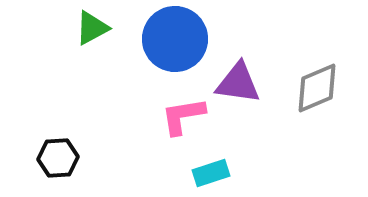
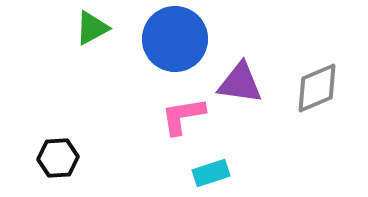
purple triangle: moved 2 px right
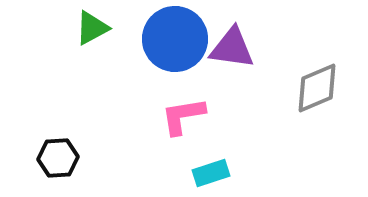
purple triangle: moved 8 px left, 35 px up
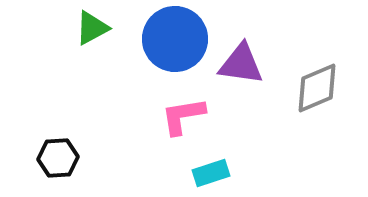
purple triangle: moved 9 px right, 16 px down
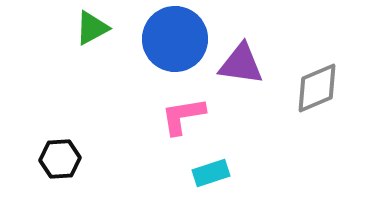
black hexagon: moved 2 px right, 1 px down
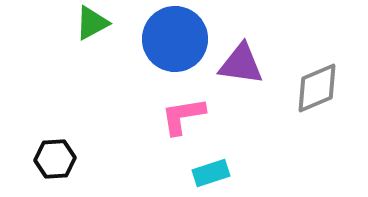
green triangle: moved 5 px up
black hexagon: moved 5 px left
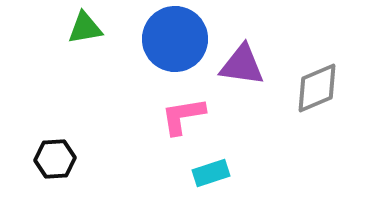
green triangle: moved 7 px left, 5 px down; rotated 18 degrees clockwise
purple triangle: moved 1 px right, 1 px down
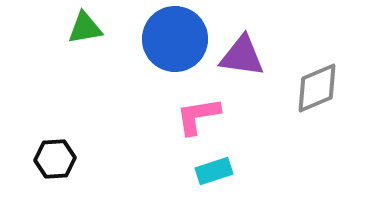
purple triangle: moved 9 px up
pink L-shape: moved 15 px right
cyan rectangle: moved 3 px right, 2 px up
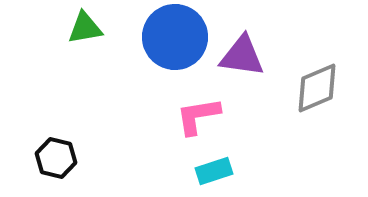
blue circle: moved 2 px up
black hexagon: moved 1 px right, 1 px up; rotated 18 degrees clockwise
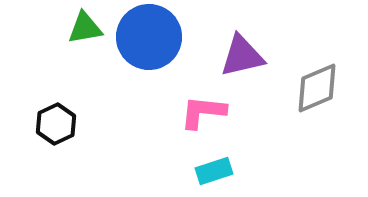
blue circle: moved 26 px left
purple triangle: rotated 21 degrees counterclockwise
pink L-shape: moved 5 px right, 4 px up; rotated 15 degrees clockwise
black hexagon: moved 34 px up; rotated 21 degrees clockwise
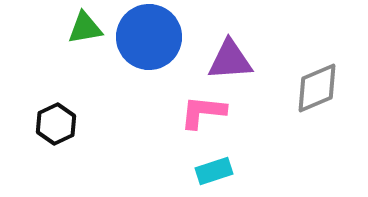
purple triangle: moved 12 px left, 4 px down; rotated 9 degrees clockwise
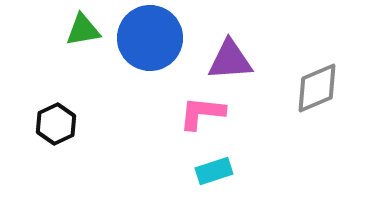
green triangle: moved 2 px left, 2 px down
blue circle: moved 1 px right, 1 px down
pink L-shape: moved 1 px left, 1 px down
